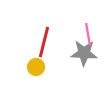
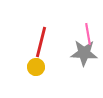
red line: moved 3 px left
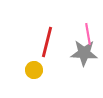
red line: moved 6 px right
yellow circle: moved 2 px left, 3 px down
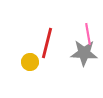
red line: moved 1 px down
yellow circle: moved 4 px left, 8 px up
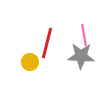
pink line: moved 4 px left, 1 px down
gray star: moved 3 px left, 3 px down
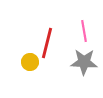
pink line: moved 4 px up
gray star: moved 3 px right, 6 px down
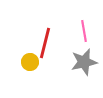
red line: moved 2 px left
gray star: rotated 16 degrees counterclockwise
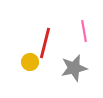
gray star: moved 10 px left, 6 px down
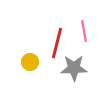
red line: moved 12 px right
gray star: rotated 12 degrees clockwise
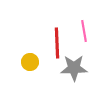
red line: rotated 16 degrees counterclockwise
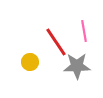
red line: moved 1 px left, 1 px up; rotated 32 degrees counterclockwise
gray star: moved 3 px right, 2 px up
